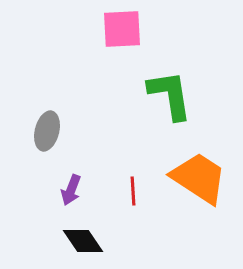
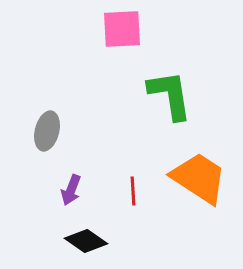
black diamond: moved 3 px right; rotated 21 degrees counterclockwise
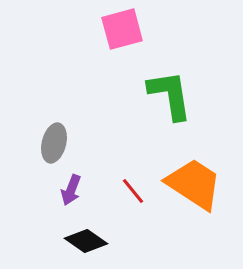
pink square: rotated 12 degrees counterclockwise
gray ellipse: moved 7 px right, 12 px down
orange trapezoid: moved 5 px left, 6 px down
red line: rotated 36 degrees counterclockwise
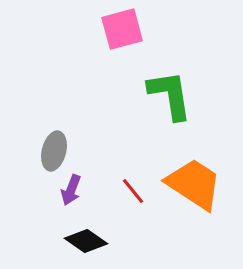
gray ellipse: moved 8 px down
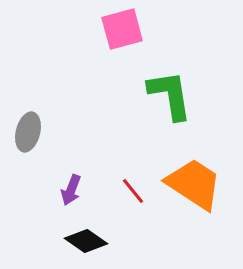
gray ellipse: moved 26 px left, 19 px up
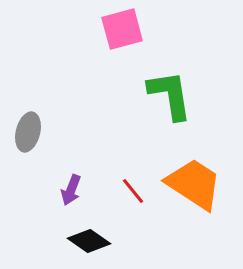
black diamond: moved 3 px right
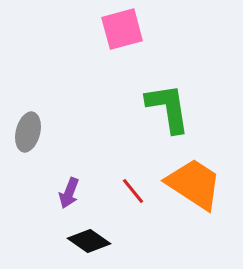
green L-shape: moved 2 px left, 13 px down
purple arrow: moved 2 px left, 3 px down
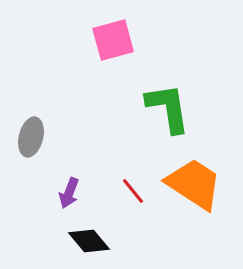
pink square: moved 9 px left, 11 px down
gray ellipse: moved 3 px right, 5 px down
black diamond: rotated 15 degrees clockwise
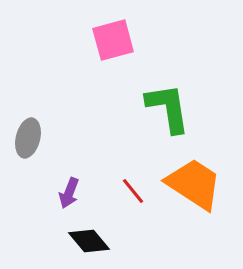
gray ellipse: moved 3 px left, 1 px down
